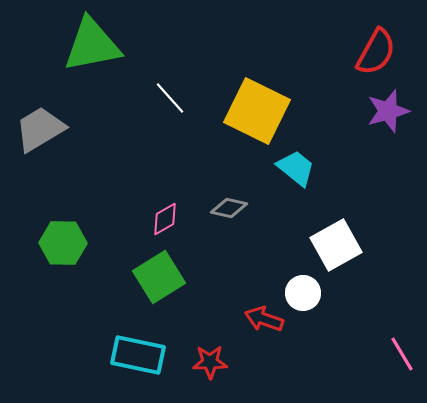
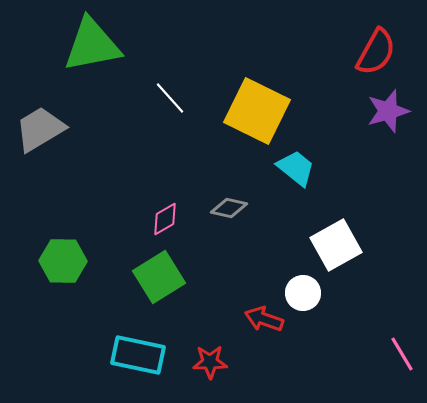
green hexagon: moved 18 px down
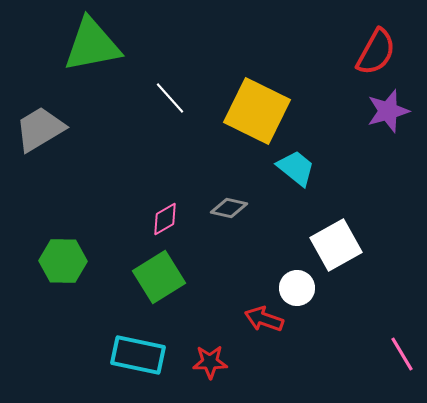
white circle: moved 6 px left, 5 px up
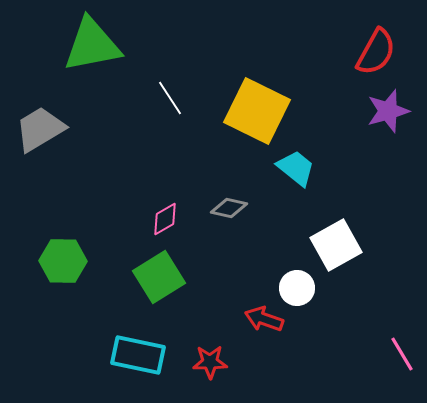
white line: rotated 9 degrees clockwise
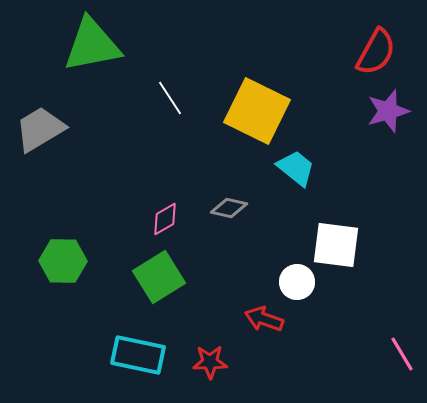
white square: rotated 36 degrees clockwise
white circle: moved 6 px up
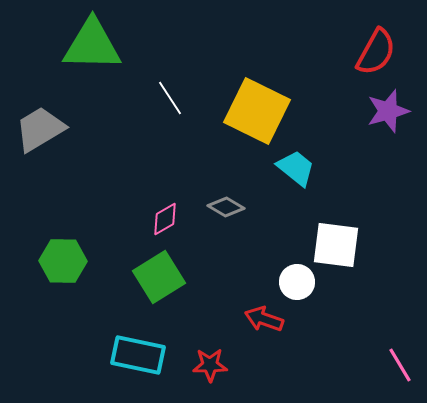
green triangle: rotated 12 degrees clockwise
gray diamond: moved 3 px left, 1 px up; rotated 18 degrees clockwise
pink line: moved 2 px left, 11 px down
red star: moved 3 px down
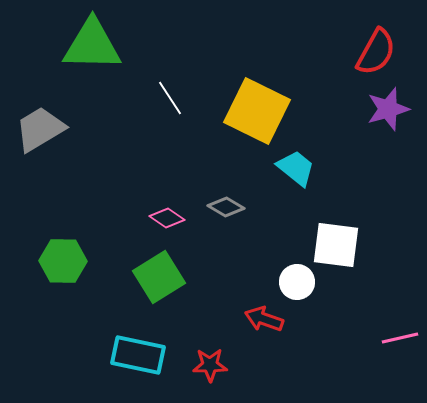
purple star: moved 2 px up
pink diamond: moved 2 px right, 1 px up; rotated 64 degrees clockwise
pink line: moved 27 px up; rotated 72 degrees counterclockwise
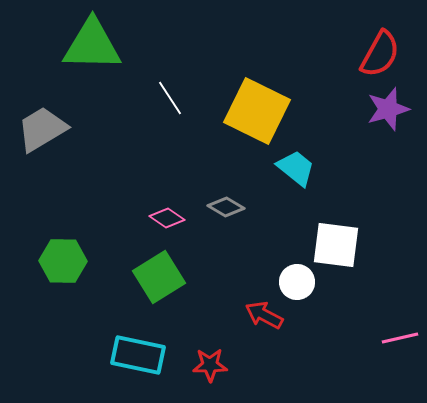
red semicircle: moved 4 px right, 2 px down
gray trapezoid: moved 2 px right
red arrow: moved 4 px up; rotated 9 degrees clockwise
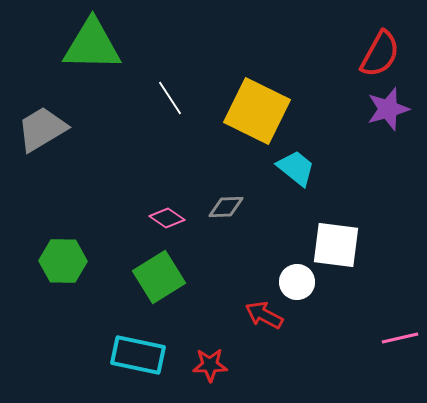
gray diamond: rotated 33 degrees counterclockwise
